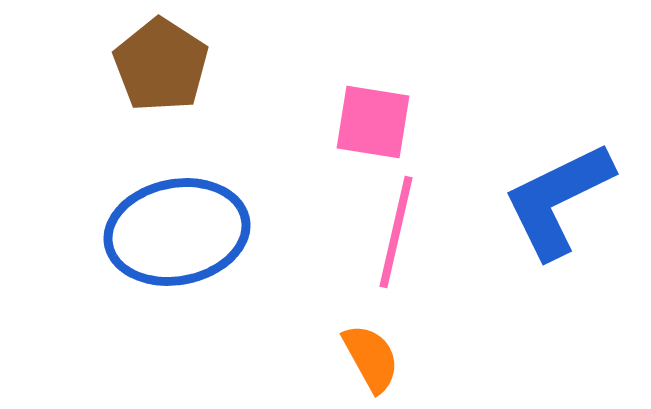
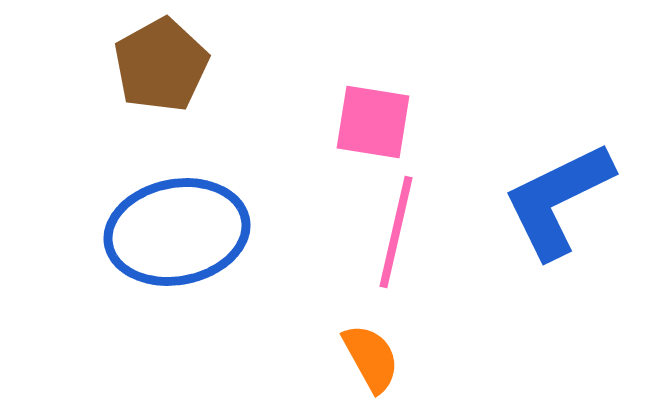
brown pentagon: rotated 10 degrees clockwise
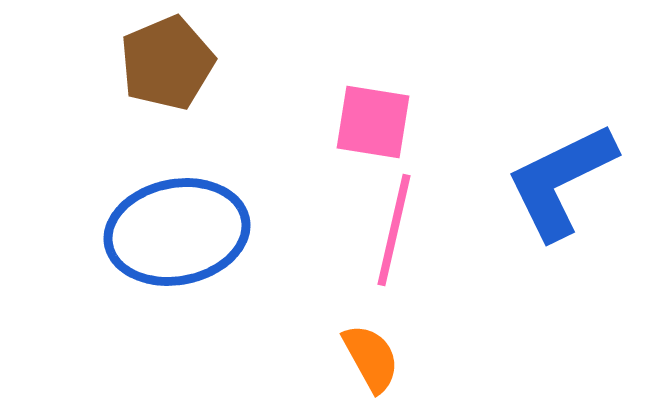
brown pentagon: moved 6 px right, 2 px up; rotated 6 degrees clockwise
blue L-shape: moved 3 px right, 19 px up
pink line: moved 2 px left, 2 px up
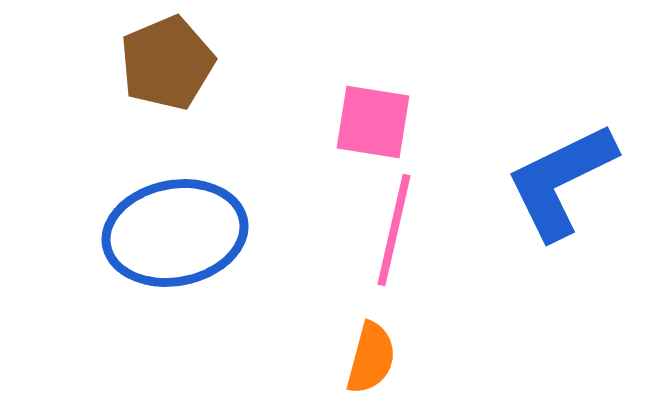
blue ellipse: moved 2 px left, 1 px down
orange semicircle: rotated 44 degrees clockwise
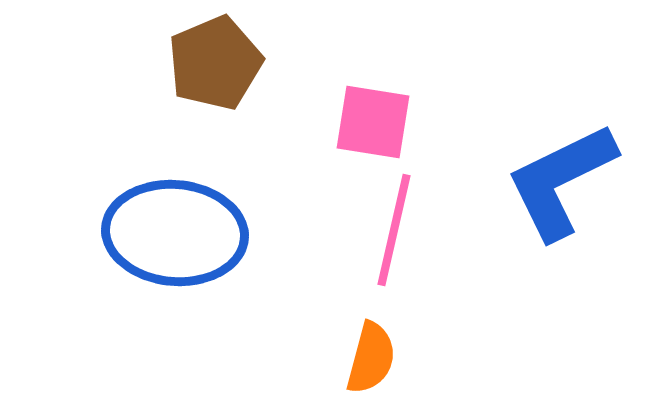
brown pentagon: moved 48 px right
blue ellipse: rotated 16 degrees clockwise
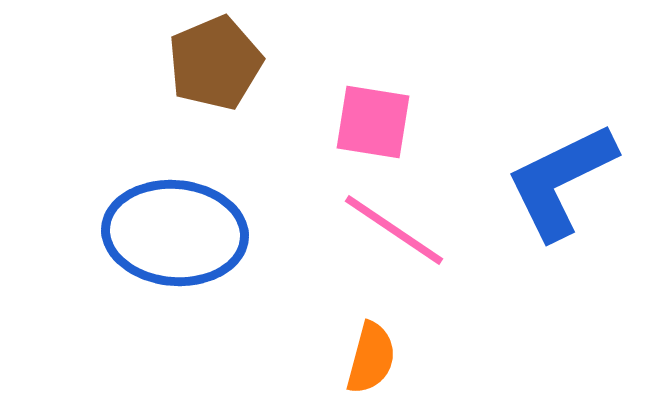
pink line: rotated 69 degrees counterclockwise
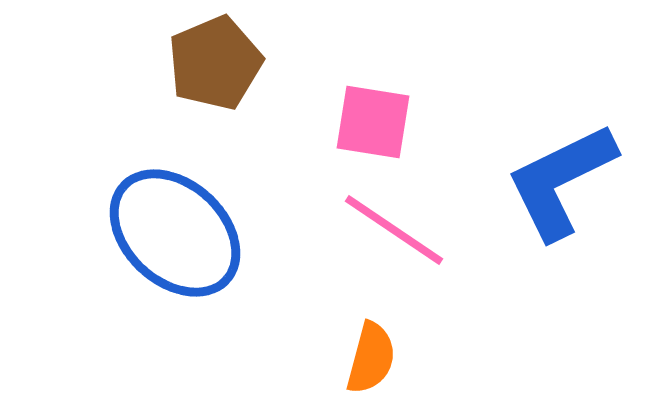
blue ellipse: rotated 38 degrees clockwise
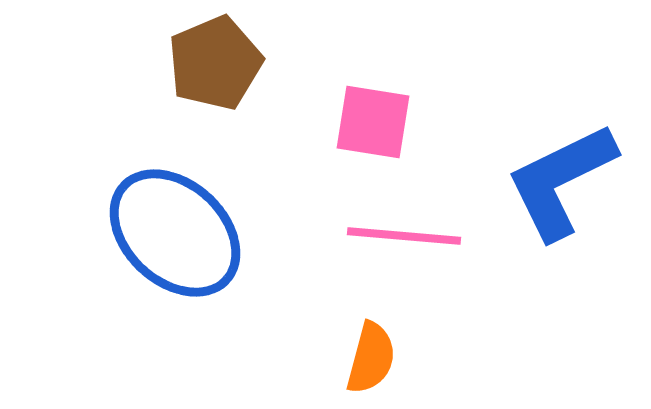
pink line: moved 10 px right, 6 px down; rotated 29 degrees counterclockwise
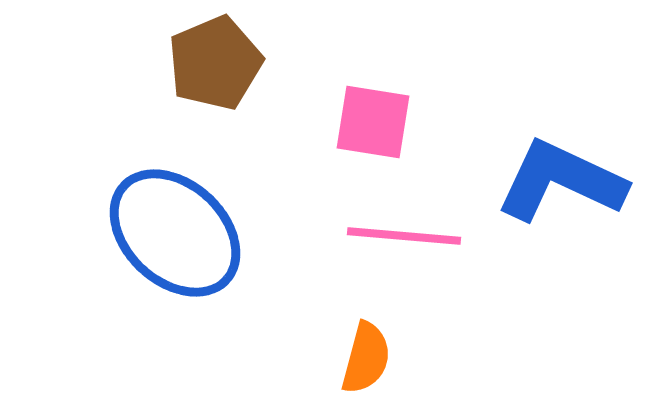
blue L-shape: rotated 51 degrees clockwise
orange semicircle: moved 5 px left
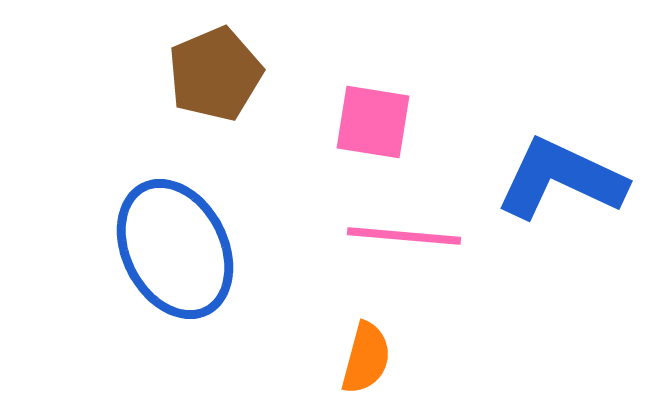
brown pentagon: moved 11 px down
blue L-shape: moved 2 px up
blue ellipse: moved 16 px down; rotated 20 degrees clockwise
